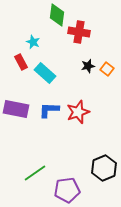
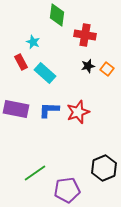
red cross: moved 6 px right, 3 px down
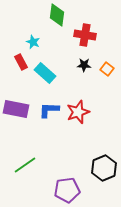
black star: moved 4 px left, 1 px up; rotated 16 degrees clockwise
green line: moved 10 px left, 8 px up
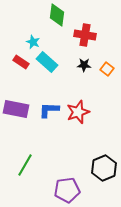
red rectangle: rotated 28 degrees counterclockwise
cyan rectangle: moved 2 px right, 11 px up
green line: rotated 25 degrees counterclockwise
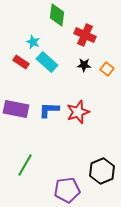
red cross: rotated 15 degrees clockwise
black hexagon: moved 2 px left, 3 px down
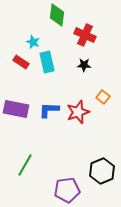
cyan rectangle: rotated 35 degrees clockwise
orange square: moved 4 px left, 28 px down
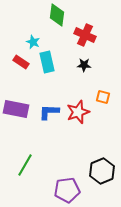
orange square: rotated 24 degrees counterclockwise
blue L-shape: moved 2 px down
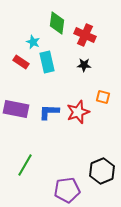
green diamond: moved 8 px down
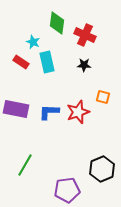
black hexagon: moved 2 px up
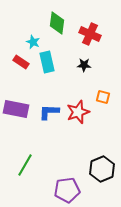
red cross: moved 5 px right, 1 px up
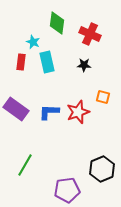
red rectangle: rotated 63 degrees clockwise
purple rectangle: rotated 25 degrees clockwise
